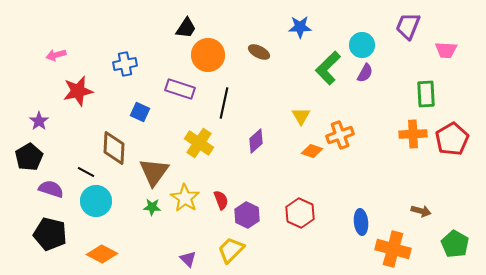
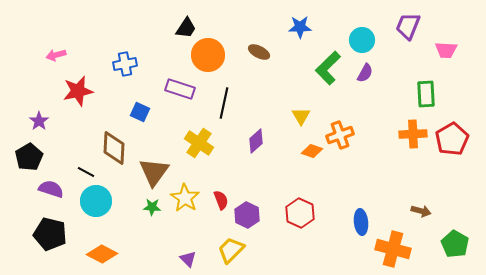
cyan circle at (362, 45): moved 5 px up
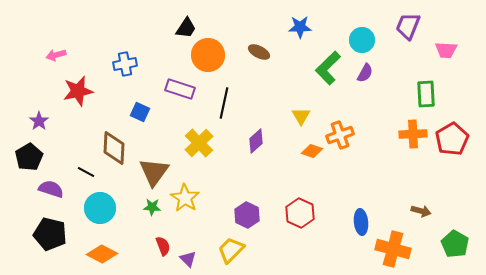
yellow cross at (199, 143): rotated 12 degrees clockwise
red semicircle at (221, 200): moved 58 px left, 46 px down
cyan circle at (96, 201): moved 4 px right, 7 px down
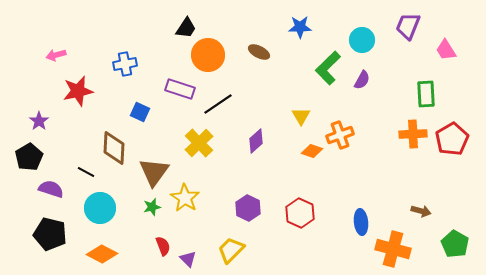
pink trapezoid at (446, 50): rotated 55 degrees clockwise
purple semicircle at (365, 73): moved 3 px left, 7 px down
black line at (224, 103): moved 6 px left, 1 px down; rotated 44 degrees clockwise
green star at (152, 207): rotated 18 degrees counterclockwise
purple hexagon at (247, 215): moved 1 px right, 7 px up
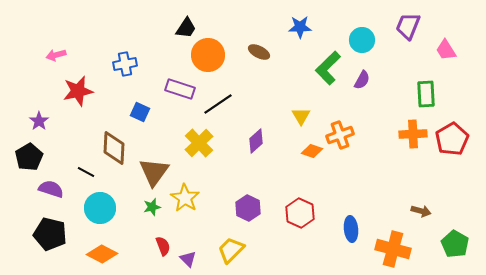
blue ellipse at (361, 222): moved 10 px left, 7 px down
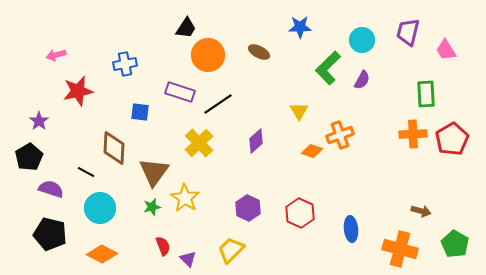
purple trapezoid at (408, 26): moved 6 px down; rotated 8 degrees counterclockwise
purple rectangle at (180, 89): moved 3 px down
blue square at (140, 112): rotated 18 degrees counterclockwise
yellow triangle at (301, 116): moved 2 px left, 5 px up
orange cross at (393, 249): moved 7 px right
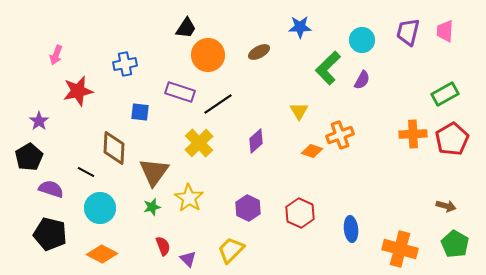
pink trapezoid at (446, 50): moved 1 px left, 19 px up; rotated 35 degrees clockwise
brown ellipse at (259, 52): rotated 55 degrees counterclockwise
pink arrow at (56, 55): rotated 54 degrees counterclockwise
green rectangle at (426, 94): moved 19 px right; rotated 64 degrees clockwise
yellow star at (185, 198): moved 4 px right
brown arrow at (421, 211): moved 25 px right, 5 px up
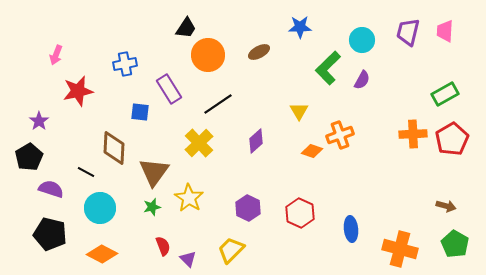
purple rectangle at (180, 92): moved 11 px left, 3 px up; rotated 40 degrees clockwise
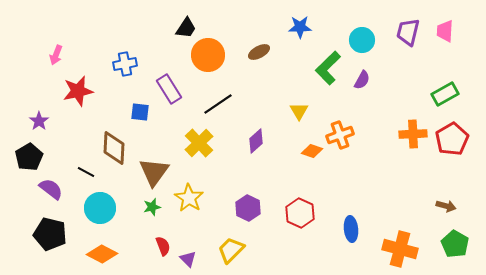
purple semicircle at (51, 189): rotated 20 degrees clockwise
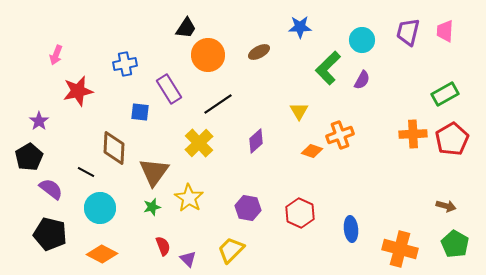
purple hexagon at (248, 208): rotated 15 degrees counterclockwise
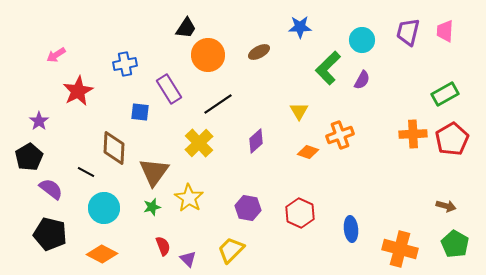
pink arrow at (56, 55): rotated 36 degrees clockwise
red star at (78, 91): rotated 16 degrees counterclockwise
orange diamond at (312, 151): moved 4 px left, 1 px down
cyan circle at (100, 208): moved 4 px right
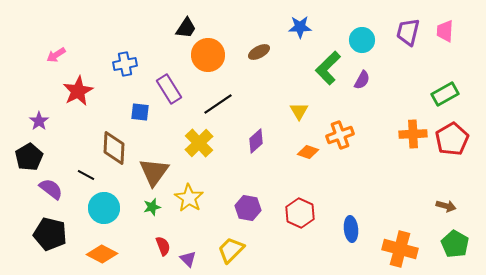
black line at (86, 172): moved 3 px down
